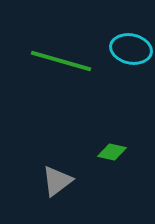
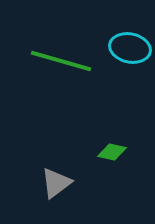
cyan ellipse: moved 1 px left, 1 px up
gray triangle: moved 1 px left, 2 px down
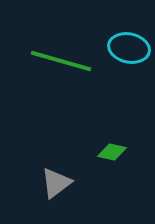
cyan ellipse: moved 1 px left
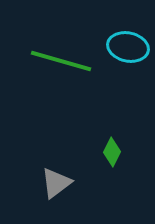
cyan ellipse: moved 1 px left, 1 px up
green diamond: rotated 76 degrees counterclockwise
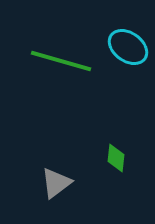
cyan ellipse: rotated 24 degrees clockwise
green diamond: moved 4 px right, 6 px down; rotated 20 degrees counterclockwise
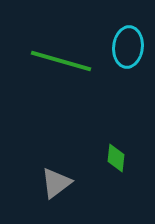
cyan ellipse: rotated 60 degrees clockwise
